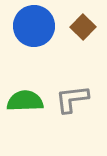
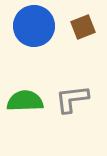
brown square: rotated 25 degrees clockwise
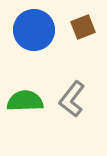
blue circle: moved 4 px down
gray L-shape: rotated 45 degrees counterclockwise
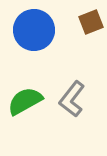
brown square: moved 8 px right, 5 px up
green semicircle: rotated 27 degrees counterclockwise
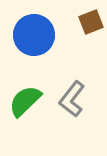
blue circle: moved 5 px down
green semicircle: rotated 15 degrees counterclockwise
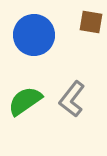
brown square: rotated 30 degrees clockwise
green semicircle: rotated 9 degrees clockwise
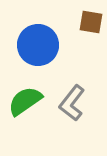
blue circle: moved 4 px right, 10 px down
gray L-shape: moved 4 px down
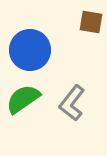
blue circle: moved 8 px left, 5 px down
green semicircle: moved 2 px left, 2 px up
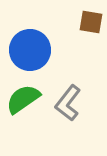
gray L-shape: moved 4 px left
